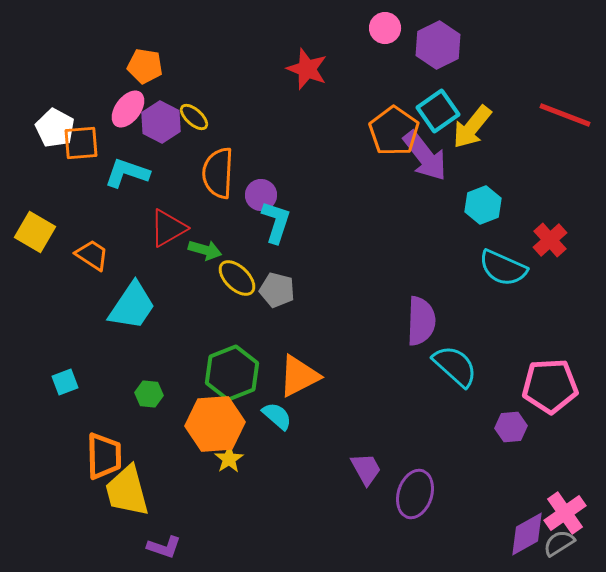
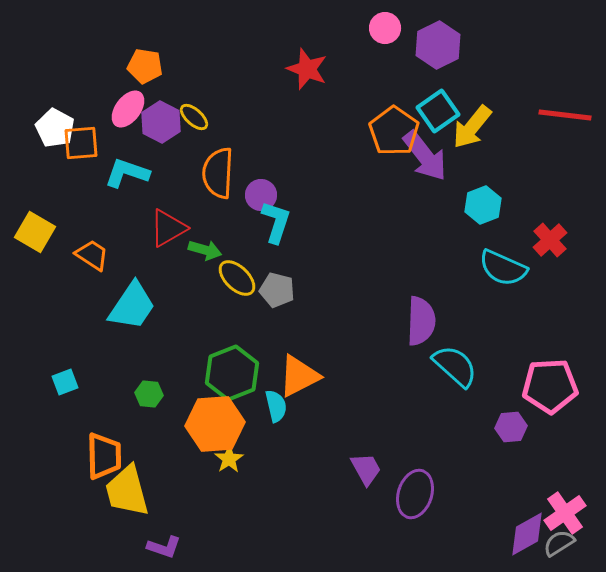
red line at (565, 115): rotated 14 degrees counterclockwise
cyan semicircle at (277, 416): moved 1 px left, 10 px up; rotated 36 degrees clockwise
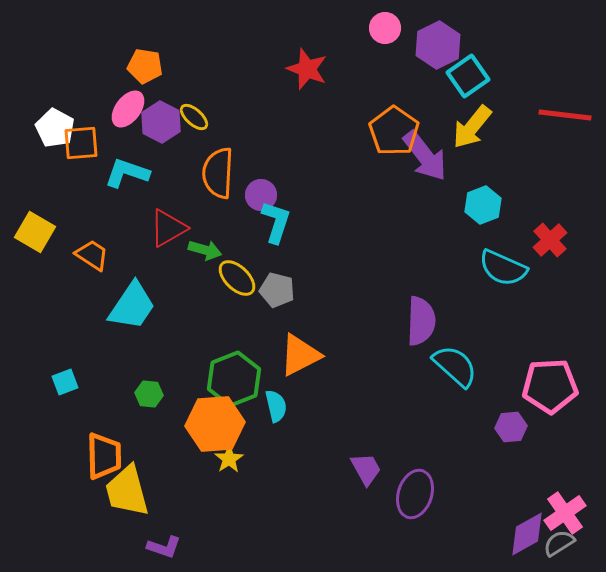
cyan square at (438, 111): moved 30 px right, 35 px up
green hexagon at (232, 373): moved 2 px right, 6 px down
orange triangle at (299, 376): moved 1 px right, 21 px up
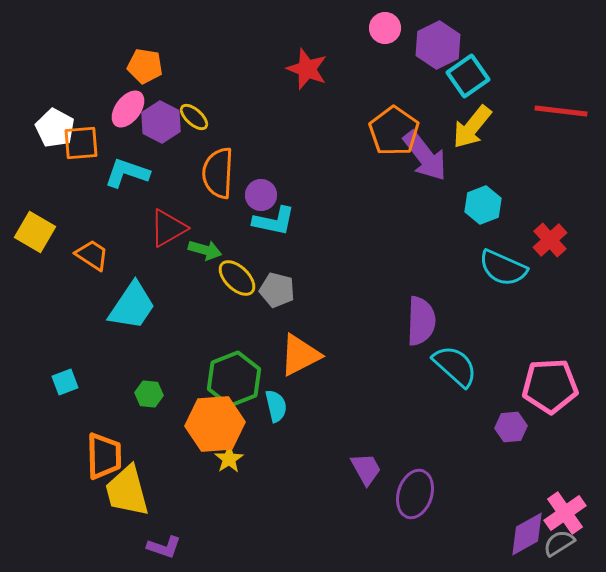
red line at (565, 115): moved 4 px left, 4 px up
cyan L-shape at (276, 222): moved 2 px left, 1 px up; rotated 84 degrees clockwise
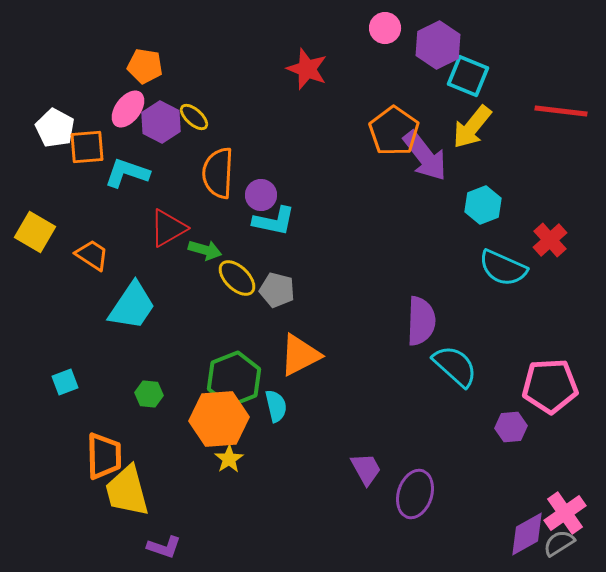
cyan square at (468, 76): rotated 33 degrees counterclockwise
orange square at (81, 143): moved 6 px right, 4 px down
orange hexagon at (215, 424): moved 4 px right, 5 px up
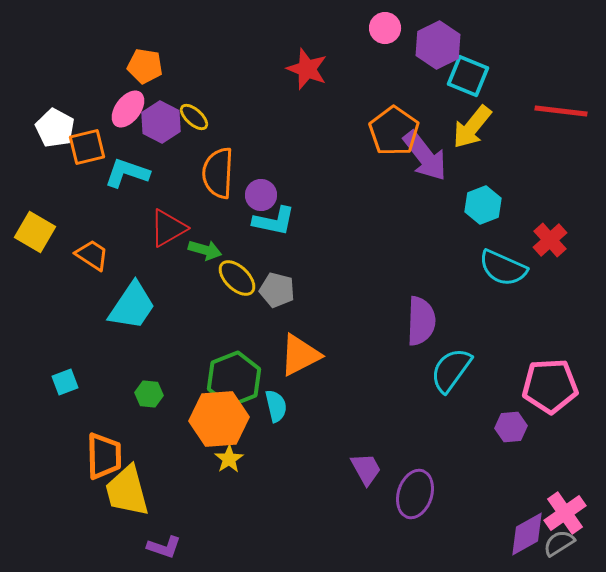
orange square at (87, 147): rotated 9 degrees counterclockwise
cyan semicircle at (455, 366): moved 4 px left, 4 px down; rotated 96 degrees counterclockwise
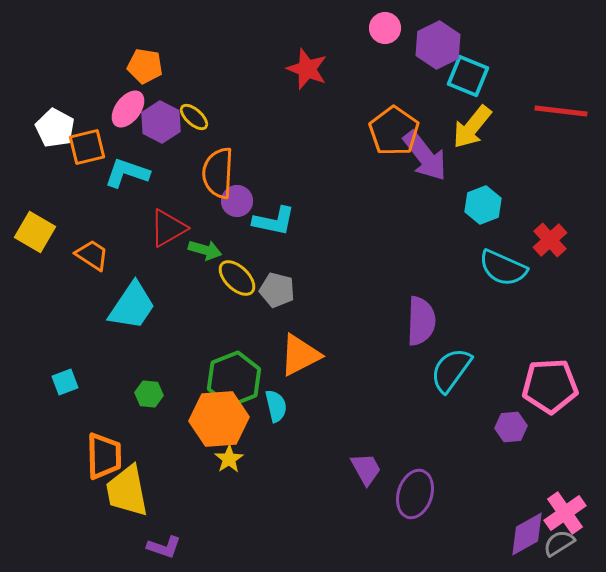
purple circle at (261, 195): moved 24 px left, 6 px down
yellow trapezoid at (127, 491): rotated 4 degrees clockwise
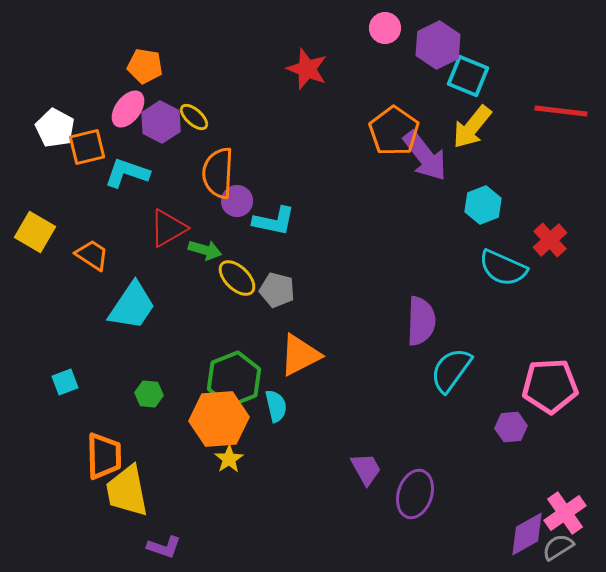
gray semicircle at (559, 543): moved 1 px left, 4 px down
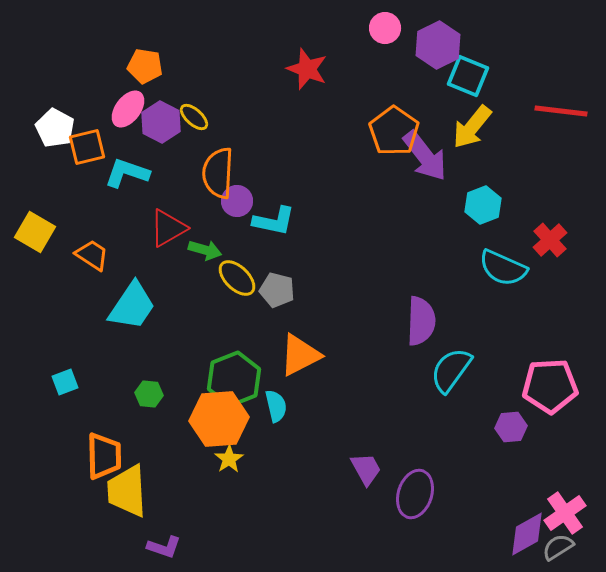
yellow trapezoid at (127, 491): rotated 8 degrees clockwise
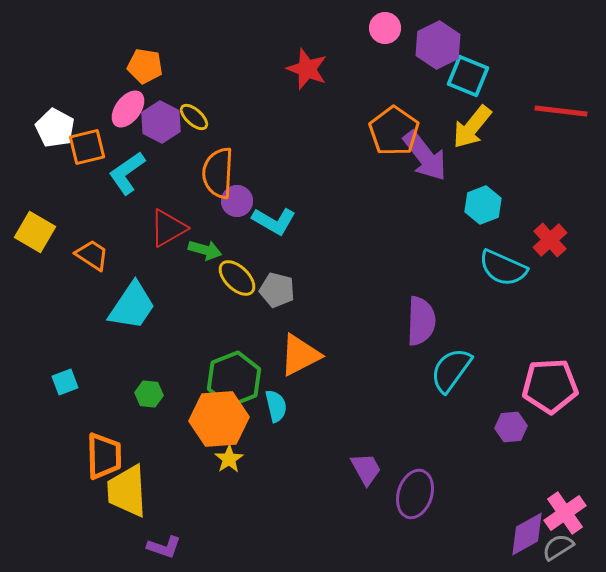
cyan L-shape at (127, 173): rotated 54 degrees counterclockwise
cyan L-shape at (274, 221): rotated 18 degrees clockwise
